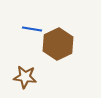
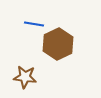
blue line: moved 2 px right, 5 px up
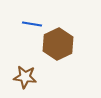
blue line: moved 2 px left
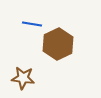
brown star: moved 2 px left, 1 px down
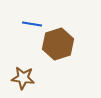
brown hexagon: rotated 8 degrees clockwise
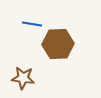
brown hexagon: rotated 16 degrees clockwise
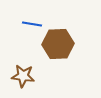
brown star: moved 2 px up
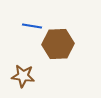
blue line: moved 2 px down
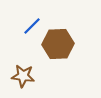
blue line: rotated 54 degrees counterclockwise
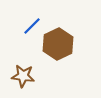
brown hexagon: rotated 24 degrees counterclockwise
